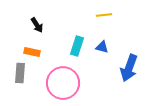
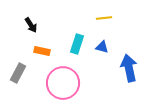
yellow line: moved 3 px down
black arrow: moved 6 px left
cyan rectangle: moved 2 px up
orange rectangle: moved 10 px right, 1 px up
blue arrow: rotated 148 degrees clockwise
gray rectangle: moved 2 px left; rotated 24 degrees clockwise
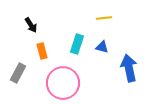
orange rectangle: rotated 63 degrees clockwise
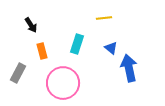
blue triangle: moved 9 px right, 1 px down; rotated 24 degrees clockwise
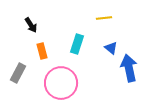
pink circle: moved 2 px left
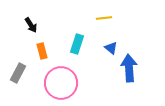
blue arrow: rotated 8 degrees clockwise
